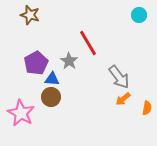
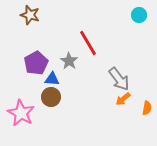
gray arrow: moved 2 px down
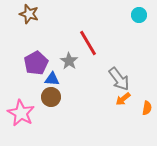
brown star: moved 1 px left, 1 px up
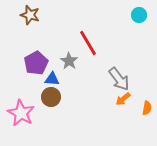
brown star: moved 1 px right, 1 px down
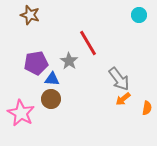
purple pentagon: rotated 20 degrees clockwise
brown circle: moved 2 px down
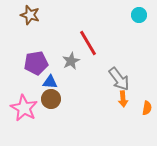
gray star: moved 2 px right; rotated 12 degrees clockwise
blue triangle: moved 2 px left, 3 px down
orange arrow: rotated 56 degrees counterclockwise
pink star: moved 3 px right, 5 px up
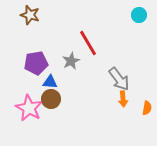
pink star: moved 5 px right
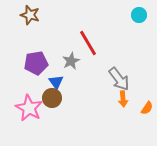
blue triangle: moved 6 px right; rotated 49 degrees clockwise
brown circle: moved 1 px right, 1 px up
orange semicircle: rotated 24 degrees clockwise
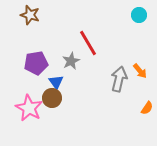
gray arrow: rotated 130 degrees counterclockwise
orange arrow: moved 17 px right, 28 px up; rotated 35 degrees counterclockwise
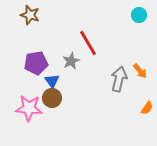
blue triangle: moved 4 px left, 1 px up
pink star: rotated 24 degrees counterclockwise
